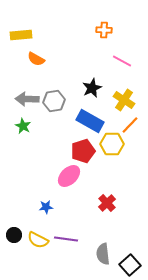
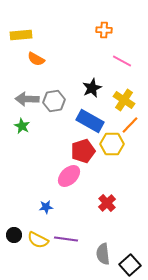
green star: moved 1 px left
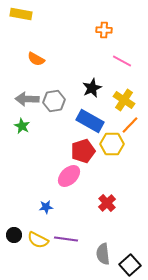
yellow rectangle: moved 21 px up; rotated 15 degrees clockwise
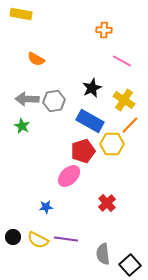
black circle: moved 1 px left, 2 px down
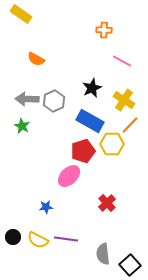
yellow rectangle: rotated 25 degrees clockwise
gray hexagon: rotated 15 degrees counterclockwise
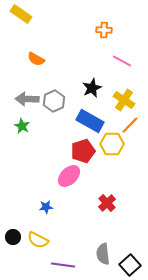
purple line: moved 3 px left, 26 px down
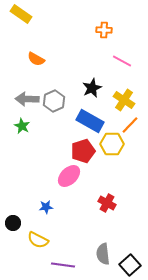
red cross: rotated 18 degrees counterclockwise
black circle: moved 14 px up
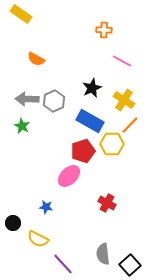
blue star: rotated 16 degrees clockwise
yellow semicircle: moved 1 px up
purple line: moved 1 px up; rotated 40 degrees clockwise
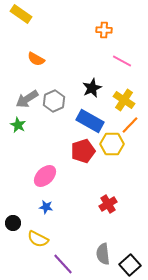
gray arrow: rotated 35 degrees counterclockwise
green star: moved 4 px left, 1 px up
pink ellipse: moved 24 px left
red cross: moved 1 px right, 1 px down; rotated 30 degrees clockwise
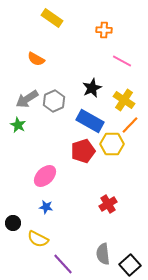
yellow rectangle: moved 31 px right, 4 px down
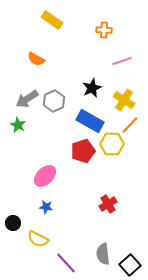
yellow rectangle: moved 2 px down
pink line: rotated 48 degrees counterclockwise
purple line: moved 3 px right, 1 px up
